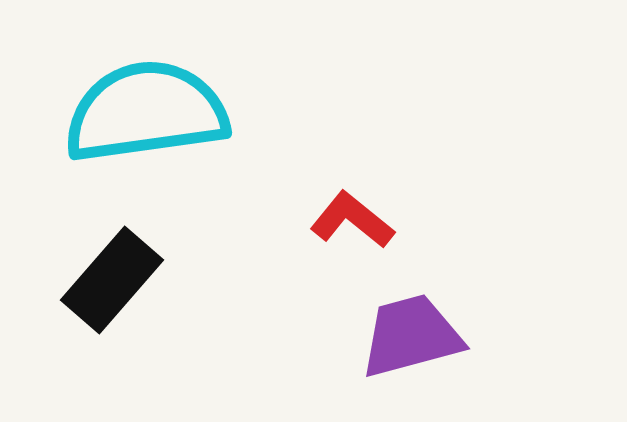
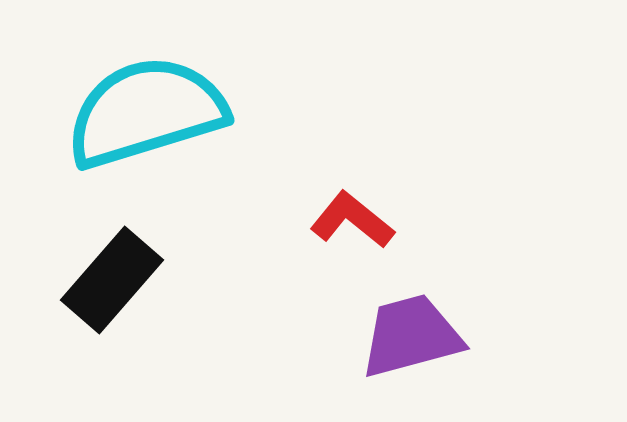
cyan semicircle: rotated 9 degrees counterclockwise
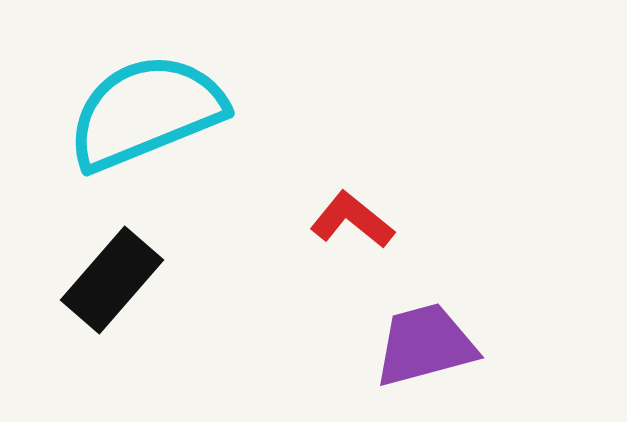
cyan semicircle: rotated 5 degrees counterclockwise
purple trapezoid: moved 14 px right, 9 px down
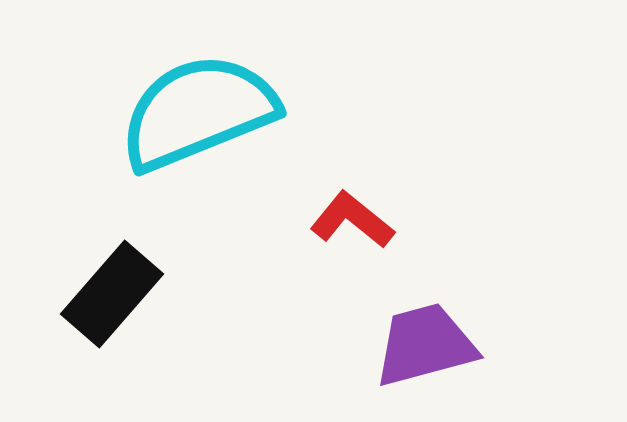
cyan semicircle: moved 52 px right
black rectangle: moved 14 px down
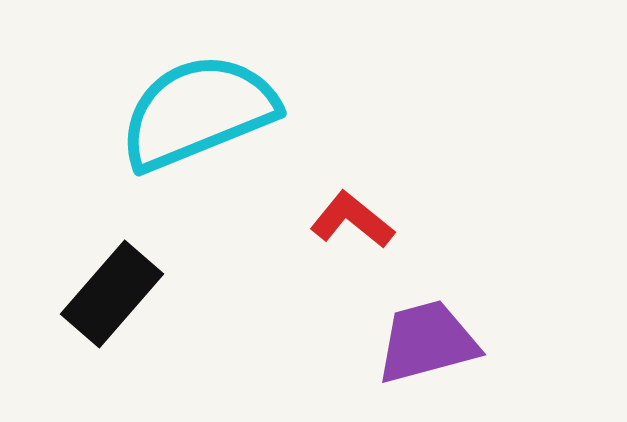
purple trapezoid: moved 2 px right, 3 px up
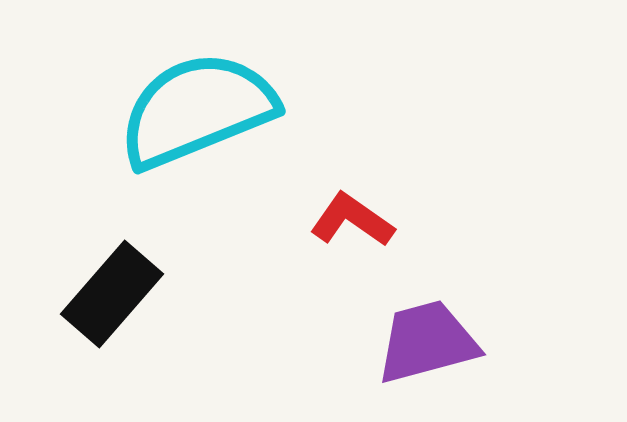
cyan semicircle: moved 1 px left, 2 px up
red L-shape: rotated 4 degrees counterclockwise
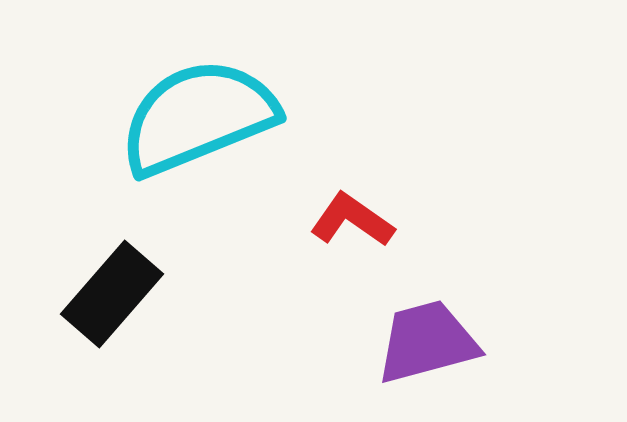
cyan semicircle: moved 1 px right, 7 px down
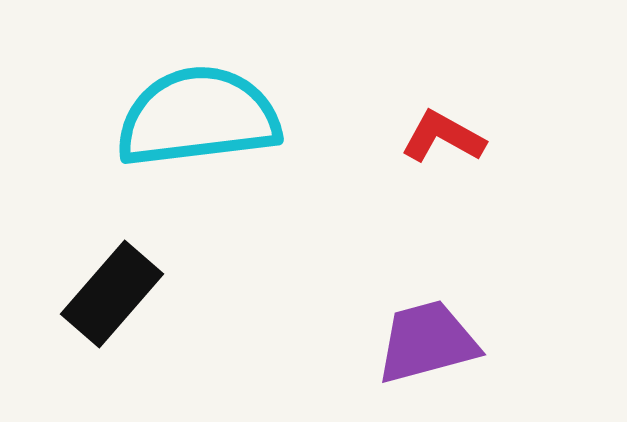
cyan semicircle: rotated 15 degrees clockwise
red L-shape: moved 91 px right, 83 px up; rotated 6 degrees counterclockwise
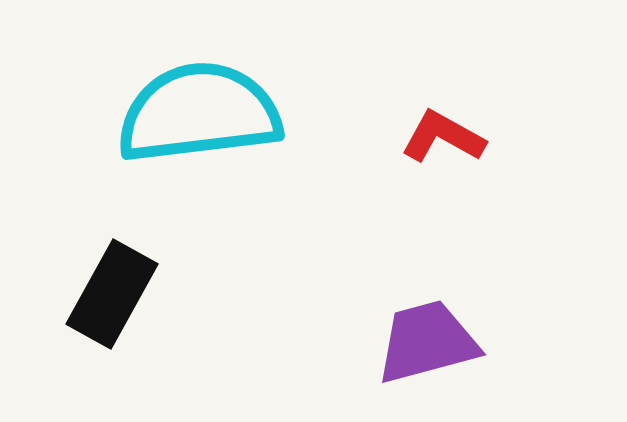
cyan semicircle: moved 1 px right, 4 px up
black rectangle: rotated 12 degrees counterclockwise
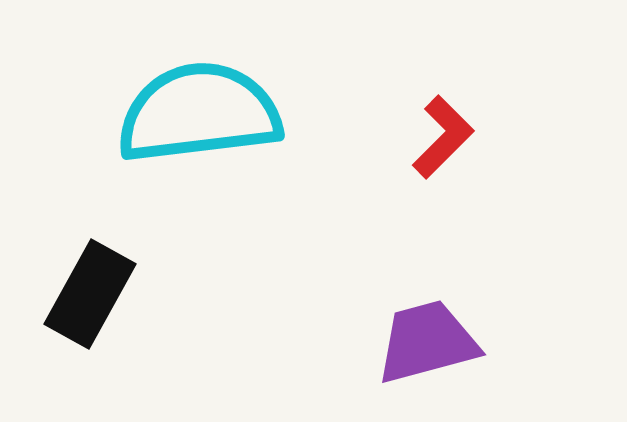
red L-shape: rotated 106 degrees clockwise
black rectangle: moved 22 px left
